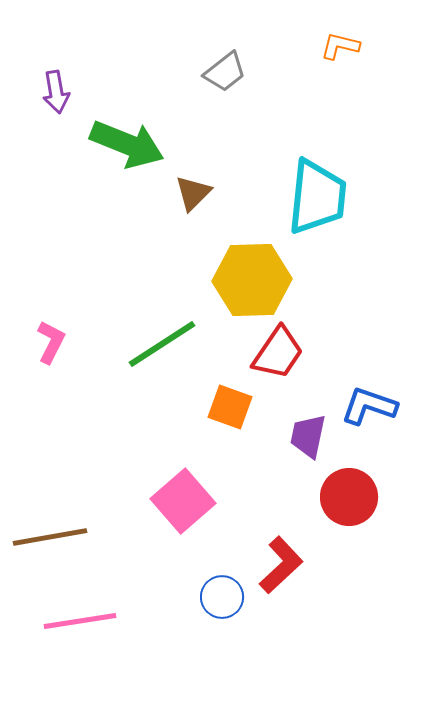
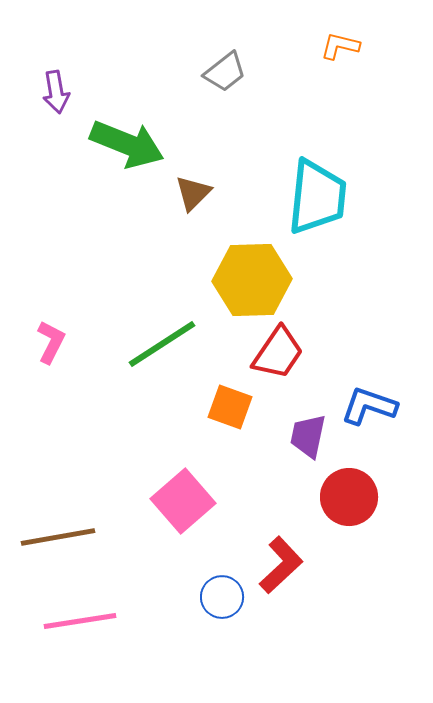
brown line: moved 8 px right
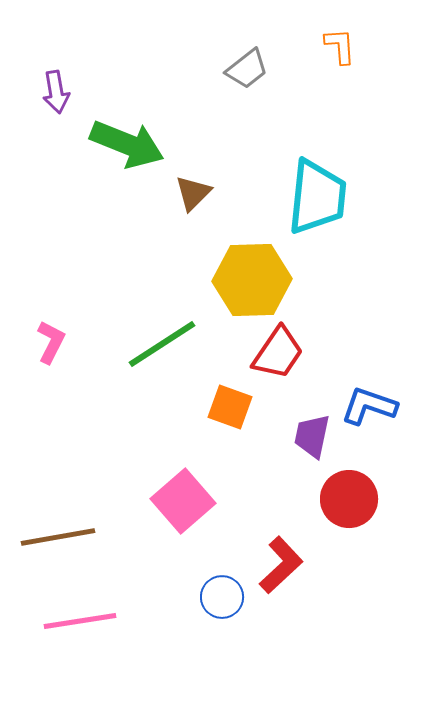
orange L-shape: rotated 72 degrees clockwise
gray trapezoid: moved 22 px right, 3 px up
purple trapezoid: moved 4 px right
red circle: moved 2 px down
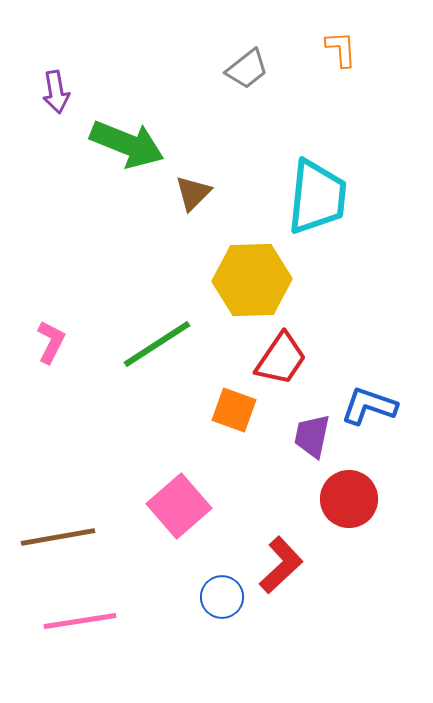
orange L-shape: moved 1 px right, 3 px down
green line: moved 5 px left
red trapezoid: moved 3 px right, 6 px down
orange square: moved 4 px right, 3 px down
pink square: moved 4 px left, 5 px down
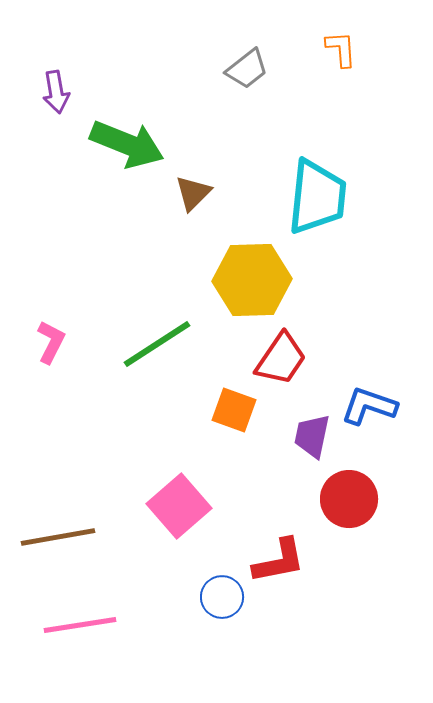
red L-shape: moved 2 px left, 4 px up; rotated 32 degrees clockwise
pink line: moved 4 px down
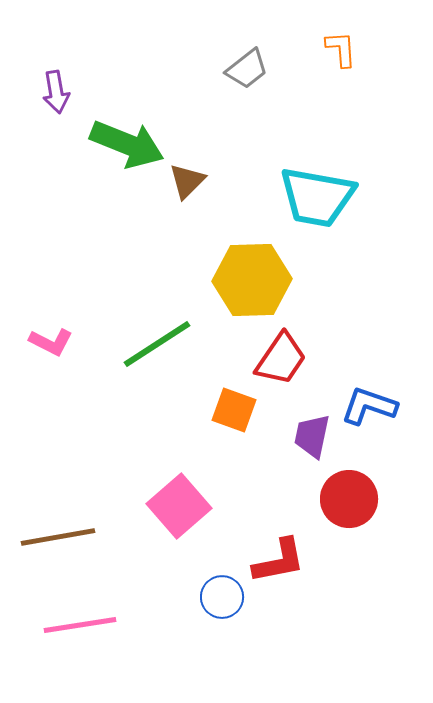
brown triangle: moved 6 px left, 12 px up
cyan trapezoid: rotated 94 degrees clockwise
pink L-shape: rotated 90 degrees clockwise
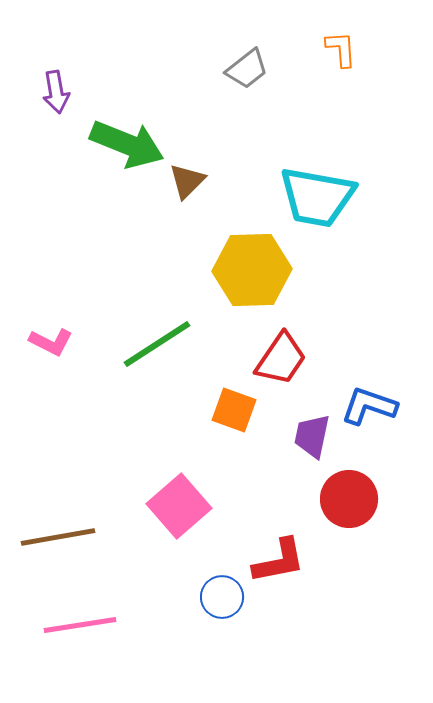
yellow hexagon: moved 10 px up
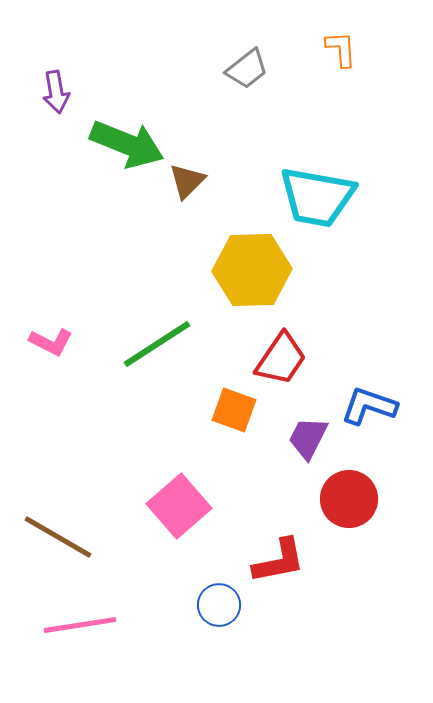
purple trapezoid: moved 4 px left, 2 px down; rotated 15 degrees clockwise
brown line: rotated 40 degrees clockwise
blue circle: moved 3 px left, 8 px down
